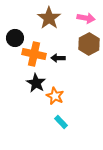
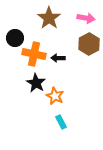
cyan rectangle: rotated 16 degrees clockwise
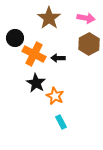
orange cross: rotated 15 degrees clockwise
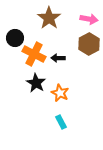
pink arrow: moved 3 px right, 1 px down
orange star: moved 5 px right, 3 px up
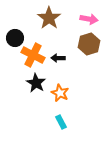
brown hexagon: rotated 10 degrees clockwise
orange cross: moved 1 px left, 1 px down
